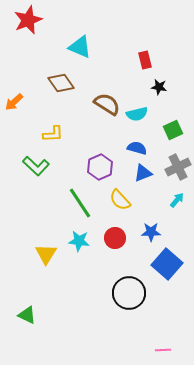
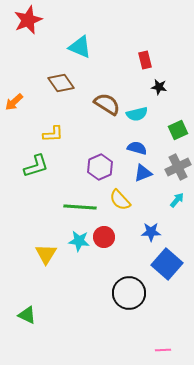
green square: moved 5 px right
green L-shape: rotated 60 degrees counterclockwise
green line: moved 4 px down; rotated 52 degrees counterclockwise
red circle: moved 11 px left, 1 px up
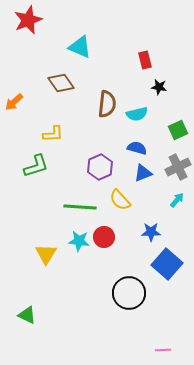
brown semicircle: rotated 64 degrees clockwise
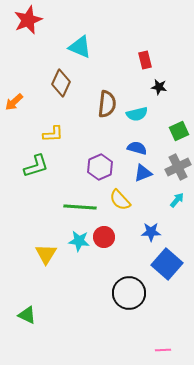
brown diamond: rotated 60 degrees clockwise
green square: moved 1 px right, 1 px down
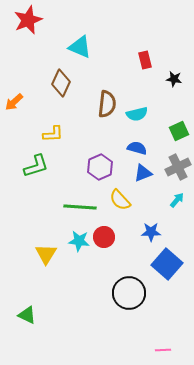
black star: moved 15 px right, 8 px up
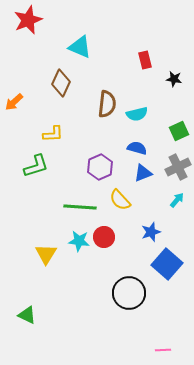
blue star: rotated 18 degrees counterclockwise
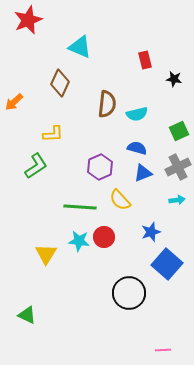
brown diamond: moved 1 px left
green L-shape: rotated 16 degrees counterclockwise
cyan arrow: rotated 42 degrees clockwise
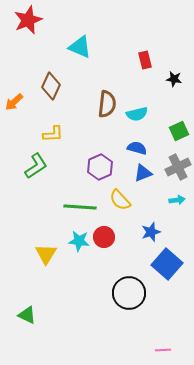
brown diamond: moved 9 px left, 3 px down
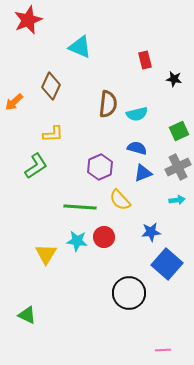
brown semicircle: moved 1 px right
blue star: rotated 12 degrees clockwise
cyan star: moved 2 px left
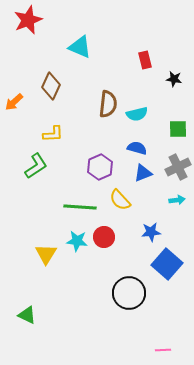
green square: moved 1 px left, 2 px up; rotated 24 degrees clockwise
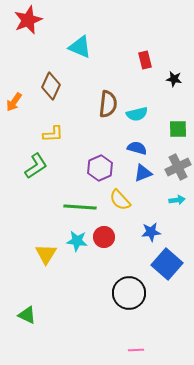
orange arrow: rotated 12 degrees counterclockwise
purple hexagon: moved 1 px down
pink line: moved 27 px left
